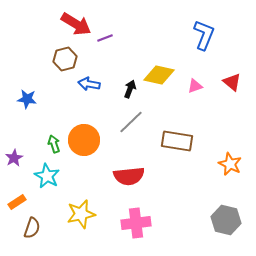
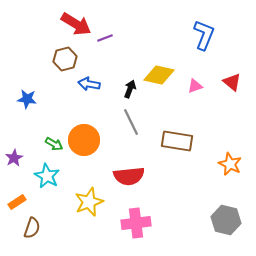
gray line: rotated 72 degrees counterclockwise
green arrow: rotated 138 degrees clockwise
yellow star: moved 8 px right, 12 px up; rotated 8 degrees counterclockwise
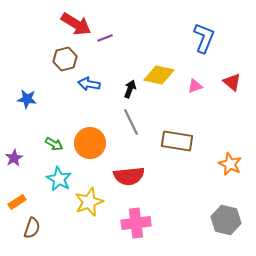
blue L-shape: moved 3 px down
orange circle: moved 6 px right, 3 px down
cyan star: moved 12 px right, 3 px down
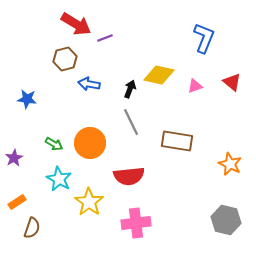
yellow star: rotated 16 degrees counterclockwise
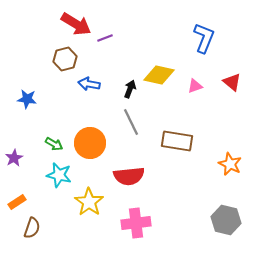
cyan star: moved 4 px up; rotated 15 degrees counterclockwise
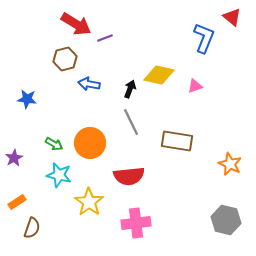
red triangle: moved 65 px up
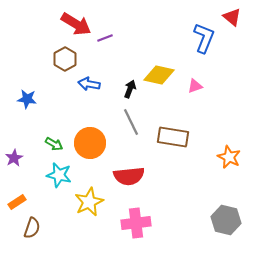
brown hexagon: rotated 15 degrees counterclockwise
brown rectangle: moved 4 px left, 4 px up
orange star: moved 1 px left, 7 px up
yellow star: rotated 12 degrees clockwise
